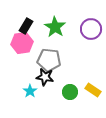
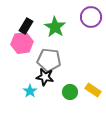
purple circle: moved 12 px up
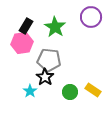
black star: rotated 24 degrees clockwise
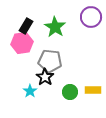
gray pentagon: moved 1 px right, 1 px down
yellow rectangle: rotated 35 degrees counterclockwise
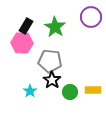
pink hexagon: rotated 10 degrees clockwise
black star: moved 7 px right, 3 px down
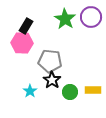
green star: moved 10 px right, 8 px up
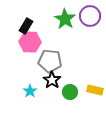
purple circle: moved 1 px left, 1 px up
pink hexagon: moved 8 px right, 1 px up
yellow rectangle: moved 2 px right; rotated 14 degrees clockwise
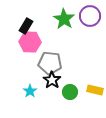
green star: moved 1 px left
gray pentagon: moved 2 px down
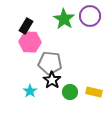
yellow rectangle: moved 1 px left, 2 px down
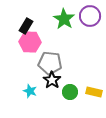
cyan star: rotated 16 degrees counterclockwise
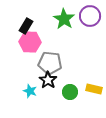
black star: moved 4 px left
yellow rectangle: moved 3 px up
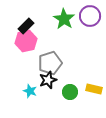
black rectangle: rotated 14 degrees clockwise
pink hexagon: moved 4 px left, 1 px up; rotated 15 degrees counterclockwise
gray pentagon: rotated 25 degrees counterclockwise
black star: rotated 18 degrees clockwise
